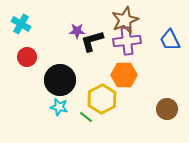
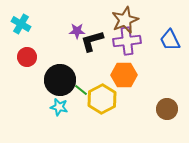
green line: moved 5 px left, 27 px up
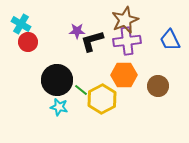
red circle: moved 1 px right, 15 px up
black circle: moved 3 px left
brown circle: moved 9 px left, 23 px up
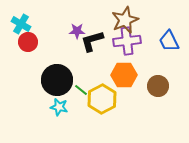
blue trapezoid: moved 1 px left, 1 px down
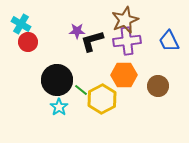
cyan star: rotated 24 degrees clockwise
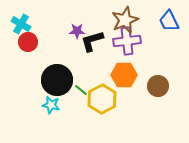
blue trapezoid: moved 20 px up
cyan star: moved 8 px left, 2 px up; rotated 24 degrees counterclockwise
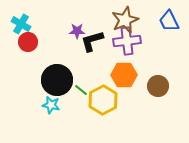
yellow hexagon: moved 1 px right, 1 px down
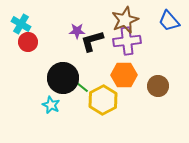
blue trapezoid: rotated 15 degrees counterclockwise
black circle: moved 6 px right, 2 px up
green line: moved 1 px right, 3 px up
cyan star: rotated 12 degrees clockwise
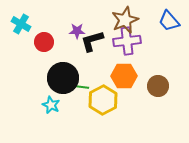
red circle: moved 16 px right
orange hexagon: moved 1 px down
green line: rotated 32 degrees counterclockwise
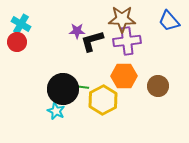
brown star: moved 3 px left, 1 px up; rotated 24 degrees clockwise
red circle: moved 27 px left
black circle: moved 11 px down
cyan star: moved 5 px right, 6 px down
